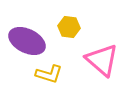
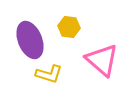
purple ellipse: moved 3 px right, 1 px up; rotated 42 degrees clockwise
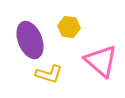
pink triangle: moved 1 px left, 1 px down
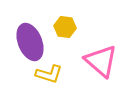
yellow hexagon: moved 4 px left
purple ellipse: moved 2 px down
